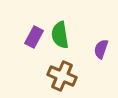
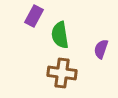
purple rectangle: moved 21 px up
brown cross: moved 3 px up; rotated 16 degrees counterclockwise
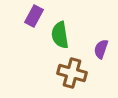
brown cross: moved 10 px right; rotated 8 degrees clockwise
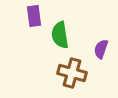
purple rectangle: rotated 35 degrees counterclockwise
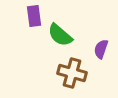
green semicircle: rotated 40 degrees counterclockwise
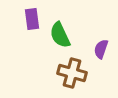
purple rectangle: moved 2 px left, 3 px down
green semicircle: rotated 24 degrees clockwise
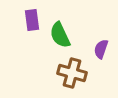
purple rectangle: moved 1 px down
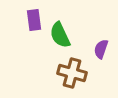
purple rectangle: moved 2 px right
